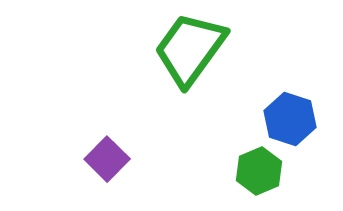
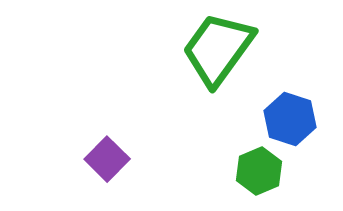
green trapezoid: moved 28 px right
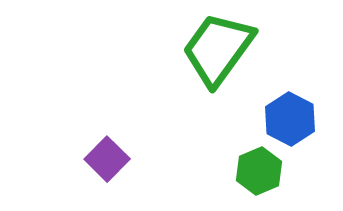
blue hexagon: rotated 9 degrees clockwise
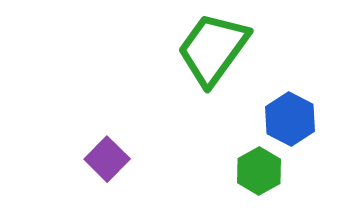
green trapezoid: moved 5 px left
green hexagon: rotated 6 degrees counterclockwise
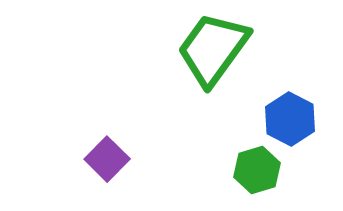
green hexagon: moved 2 px left, 1 px up; rotated 12 degrees clockwise
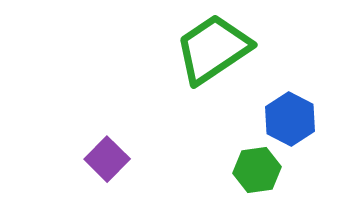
green trapezoid: rotated 20 degrees clockwise
green hexagon: rotated 9 degrees clockwise
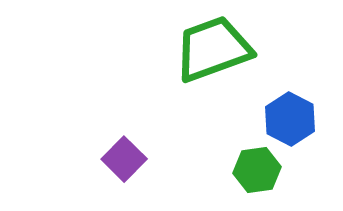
green trapezoid: rotated 14 degrees clockwise
purple square: moved 17 px right
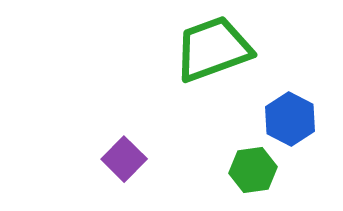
green hexagon: moved 4 px left
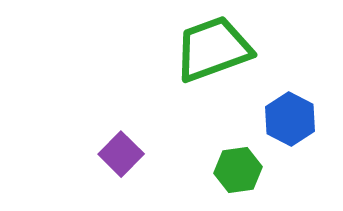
purple square: moved 3 px left, 5 px up
green hexagon: moved 15 px left
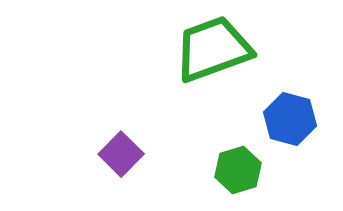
blue hexagon: rotated 12 degrees counterclockwise
green hexagon: rotated 9 degrees counterclockwise
